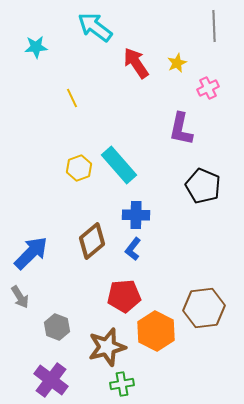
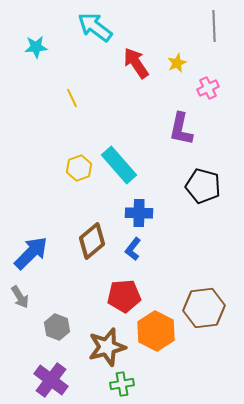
black pentagon: rotated 8 degrees counterclockwise
blue cross: moved 3 px right, 2 px up
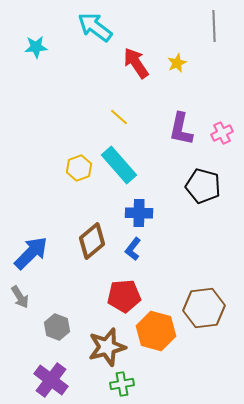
pink cross: moved 14 px right, 45 px down
yellow line: moved 47 px right, 19 px down; rotated 24 degrees counterclockwise
orange hexagon: rotated 12 degrees counterclockwise
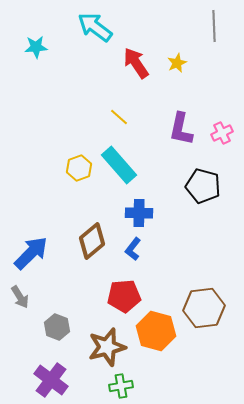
green cross: moved 1 px left, 2 px down
